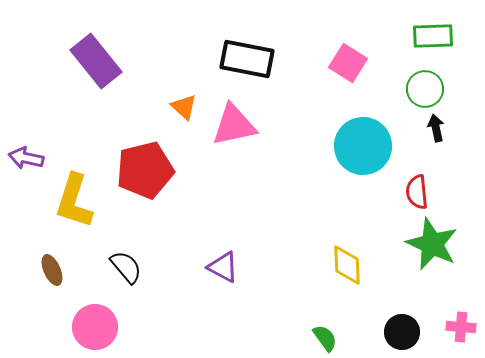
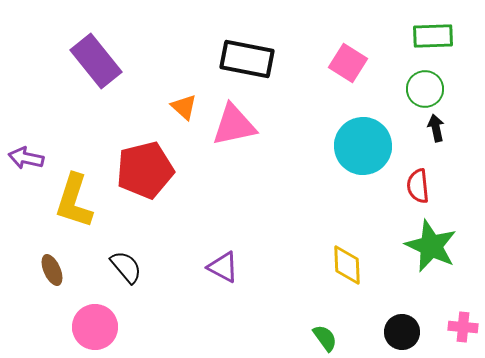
red semicircle: moved 1 px right, 6 px up
green star: moved 1 px left, 2 px down
pink cross: moved 2 px right
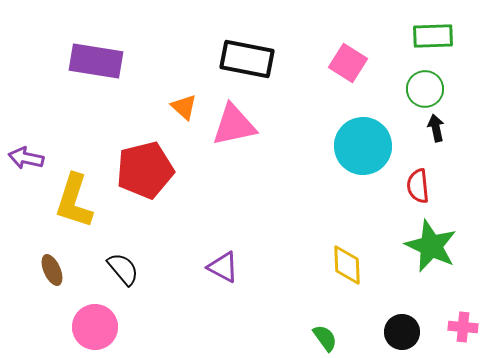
purple rectangle: rotated 42 degrees counterclockwise
black semicircle: moved 3 px left, 2 px down
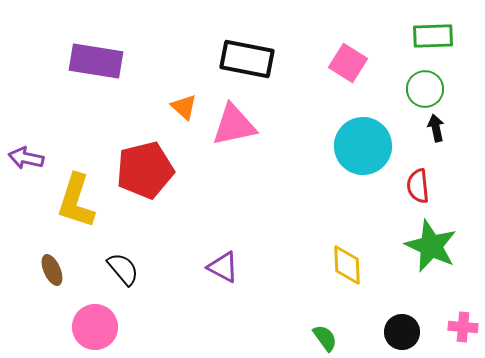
yellow L-shape: moved 2 px right
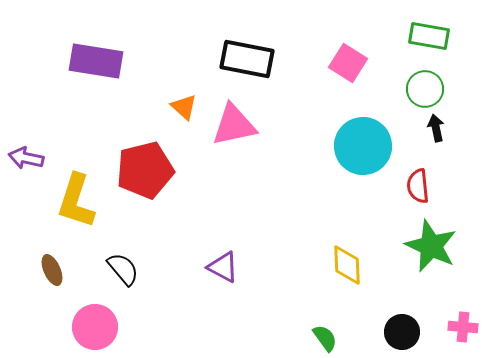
green rectangle: moved 4 px left; rotated 12 degrees clockwise
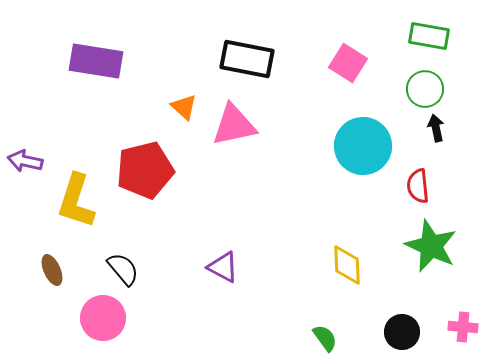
purple arrow: moved 1 px left, 3 px down
pink circle: moved 8 px right, 9 px up
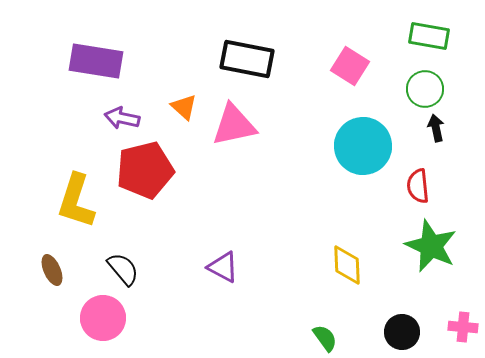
pink square: moved 2 px right, 3 px down
purple arrow: moved 97 px right, 43 px up
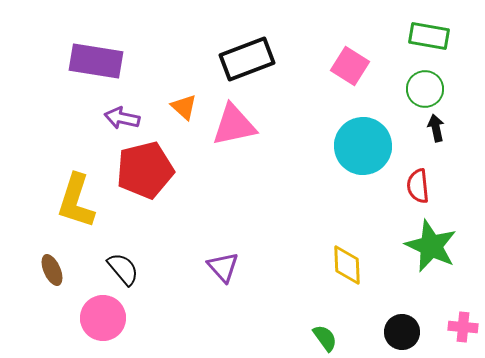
black rectangle: rotated 32 degrees counterclockwise
purple triangle: rotated 20 degrees clockwise
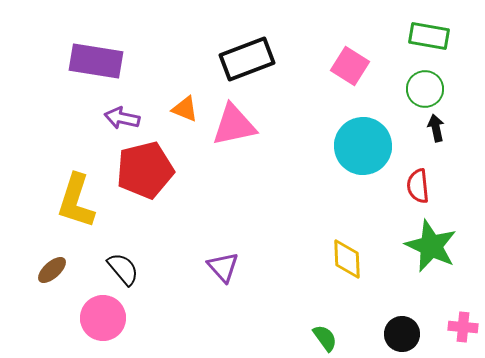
orange triangle: moved 1 px right, 2 px down; rotated 20 degrees counterclockwise
yellow diamond: moved 6 px up
brown ellipse: rotated 72 degrees clockwise
black circle: moved 2 px down
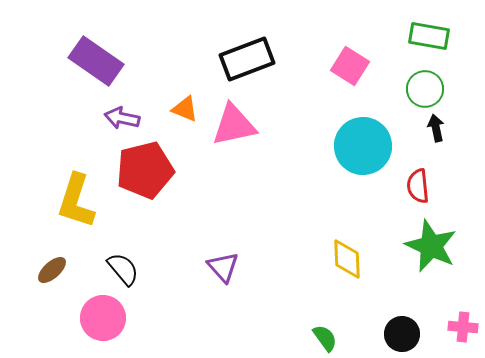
purple rectangle: rotated 26 degrees clockwise
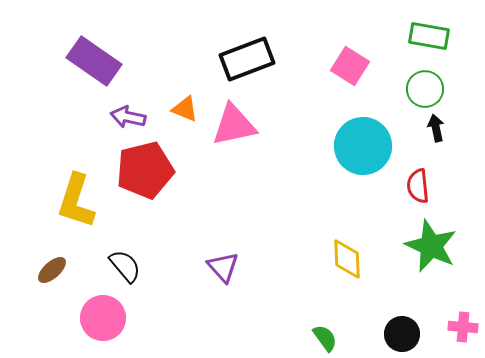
purple rectangle: moved 2 px left
purple arrow: moved 6 px right, 1 px up
black semicircle: moved 2 px right, 3 px up
